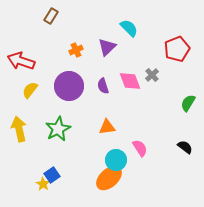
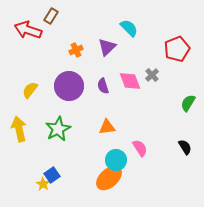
red arrow: moved 7 px right, 31 px up
black semicircle: rotated 21 degrees clockwise
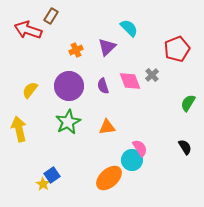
green star: moved 10 px right, 7 px up
cyan circle: moved 16 px right
